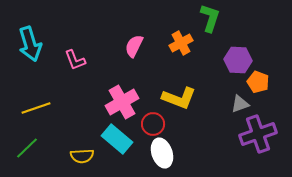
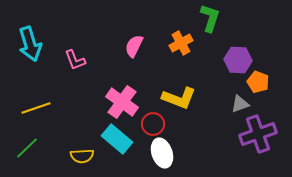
pink cross: rotated 24 degrees counterclockwise
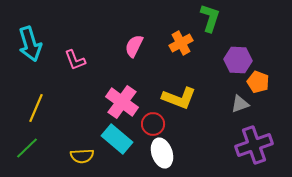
yellow line: rotated 48 degrees counterclockwise
purple cross: moved 4 px left, 11 px down
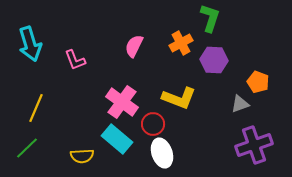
purple hexagon: moved 24 px left
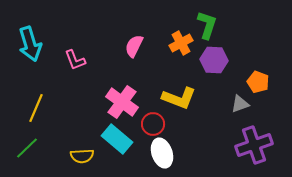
green L-shape: moved 3 px left, 7 px down
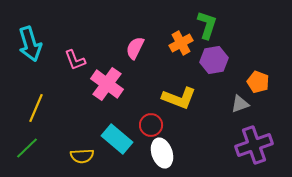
pink semicircle: moved 1 px right, 2 px down
purple hexagon: rotated 12 degrees counterclockwise
pink cross: moved 15 px left, 18 px up
red circle: moved 2 px left, 1 px down
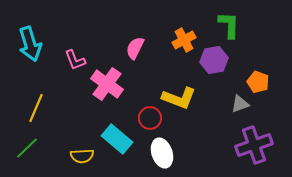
green L-shape: moved 22 px right; rotated 16 degrees counterclockwise
orange cross: moved 3 px right, 3 px up
red circle: moved 1 px left, 7 px up
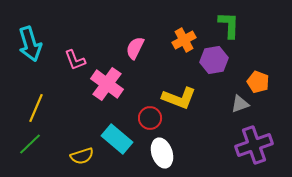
green line: moved 3 px right, 4 px up
yellow semicircle: rotated 15 degrees counterclockwise
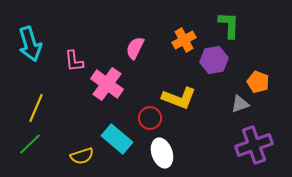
pink L-shape: moved 1 px left, 1 px down; rotated 15 degrees clockwise
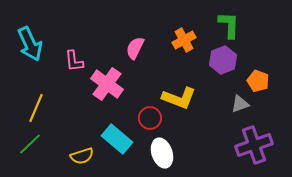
cyan arrow: rotated 8 degrees counterclockwise
purple hexagon: moved 9 px right; rotated 12 degrees counterclockwise
orange pentagon: moved 1 px up
